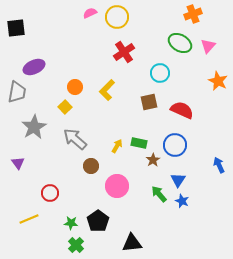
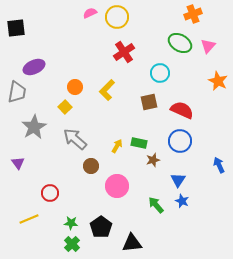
blue circle: moved 5 px right, 4 px up
brown star: rotated 16 degrees clockwise
green arrow: moved 3 px left, 11 px down
black pentagon: moved 3 px right, 6 px down
green cross: moved 4 px left, 1 px up
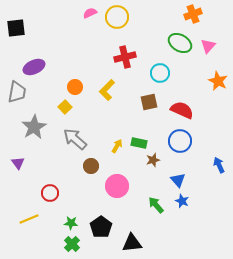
red cross: moved 1 px right, 5 px down; rotated 20 degrees clockwise
blue triangle: rotated 14 degrees counterclockwise
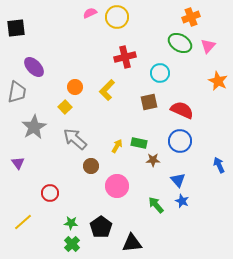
orange cross: moved 2 px left, 3 px down
purple ellipse: rotated 70 degrees clockwise
brown star: rotated 16 degrees clockwise
yellow line: moved 6 px left, 3 px down; rotated 18 degrees counterclockwise
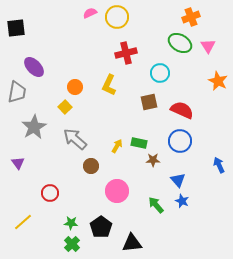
pink triangle: rotated 14 degrees counterclockwise
red cross: moved 1 px right, 4 px up
yellow L-shape: moved 2 px right, 5 px up; rotated 20 degrees counterclockwise
pink circle: moved 5 px down
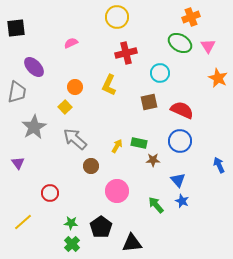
pink semicircle: moved 19 px left, 30 px down
orange star: moved 3 px up
